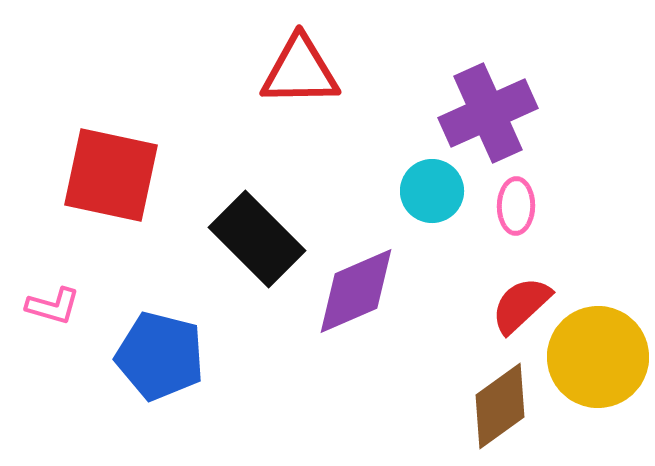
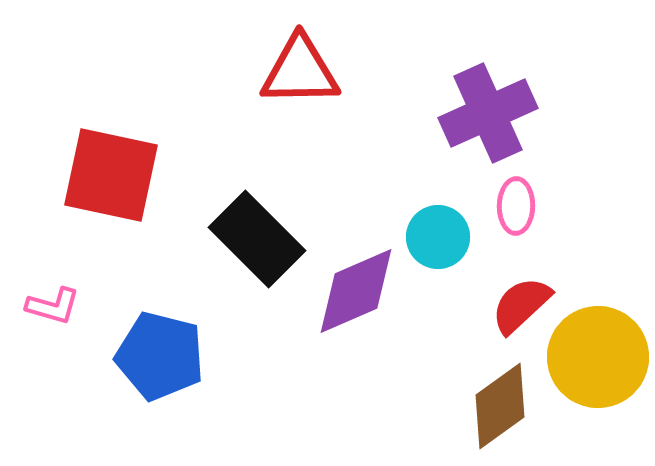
cyan circle: moved 6 px right, 46 px down
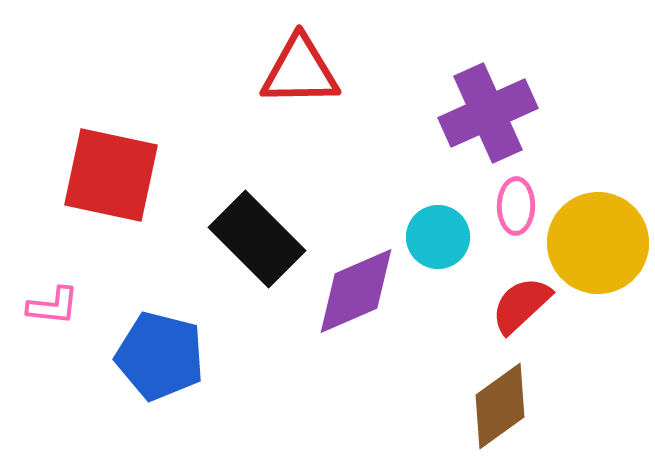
pink L-shape: rotated 10 degrees counterclockwise
yellow circle: moved 114 px up
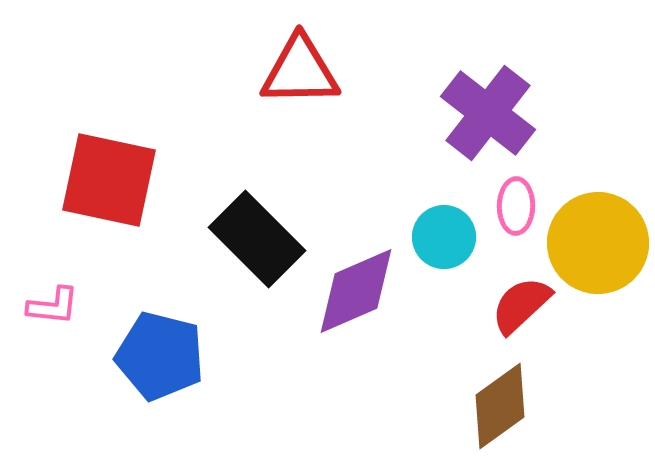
purple cross: rotated 28 degrees counterclockwise
red square: moved 2 px left, 5 px down
cyan circle: moved 6 px right
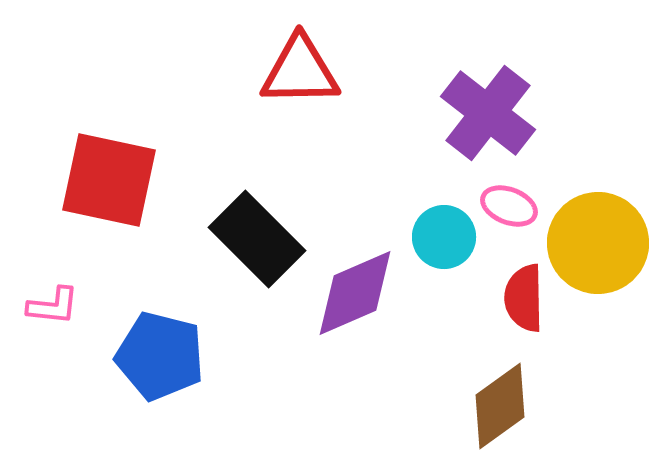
pink ellipse: moved 7 px left; rotated 70 degrees counterclockwise
purple diamond: moved 1 px left, 2 px down
red semicircle: moved 3 px right, 7 px up; rotated 48 degrees counterclockwise
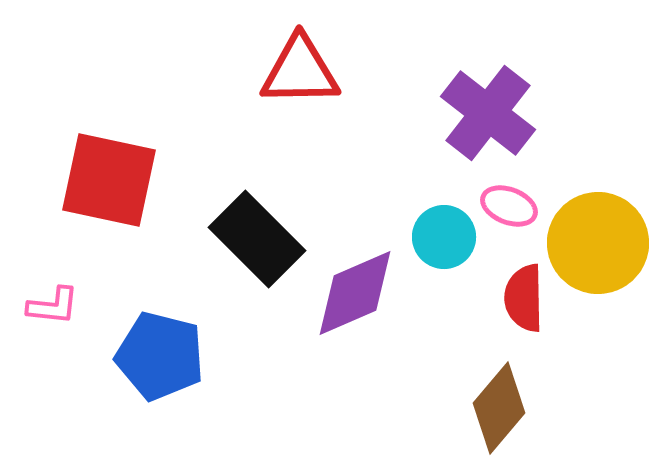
brown diamond: moved 1 px left, 2 px down; rotated 14 degrees counterclockwise
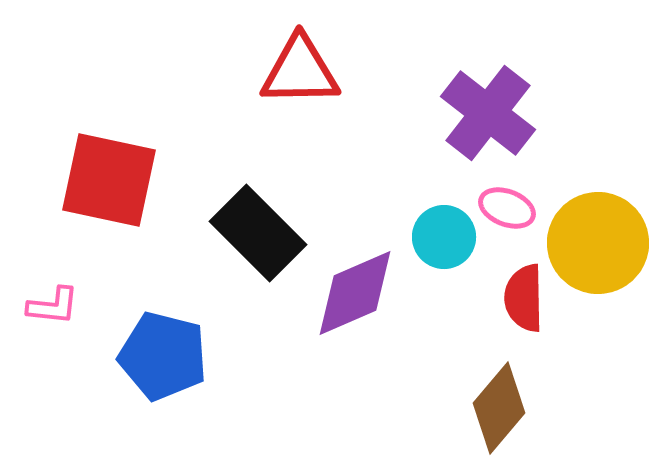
pink ellipse: moved 2 px left, 2 px down
black rectangle: moved 1 px right, 6 px up
blue pentagon: moved 3 px right
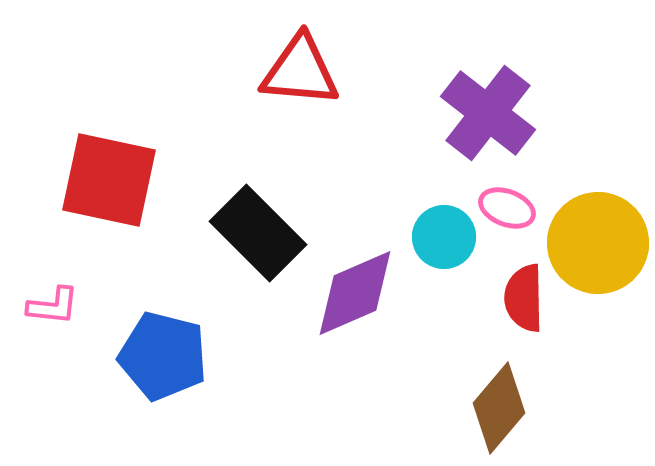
red triangle: rotated 6 degrees clockwise
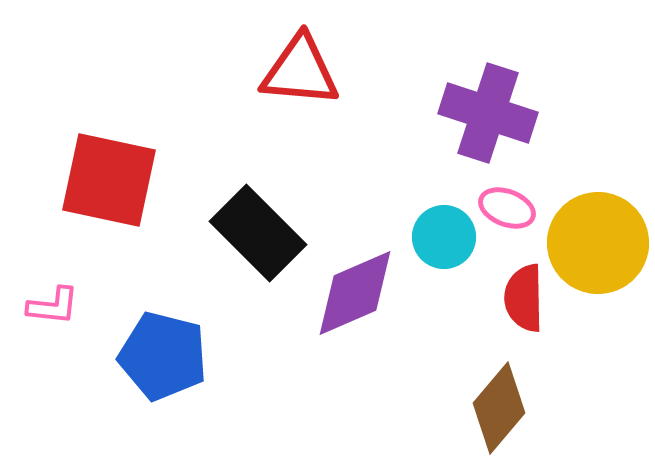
purple cross: rotated 20 degrees counterclockwise
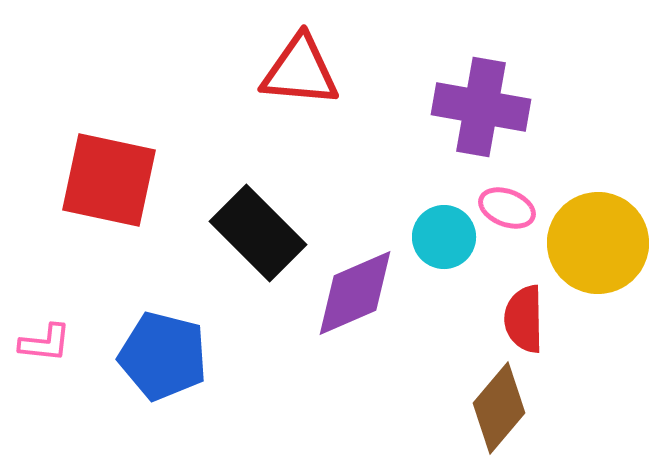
purple cross: moved 7 px left, 6 px up; rotated 8 degrees counterclockwise
red semicircle: moved 21 px down
pink L-shape: moved 8 px left, 37 px down
